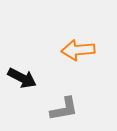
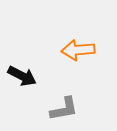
black arrow: moved 2 px up
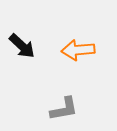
black arrow: moved 30 px up; rotated 16 degrees clockwise
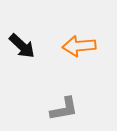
orange arrow: moved 1 px right, 4 px up
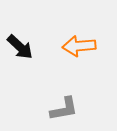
black arrow: moved 2 px left, 1 px down
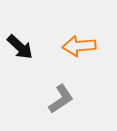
gray L-shape: moved 3 px left, 10 px up; rotated 24 degrees counterclockwise
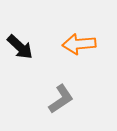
orange arrow: moved 2 px up
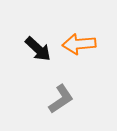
black arrow: moved 18 px right, 2 px down
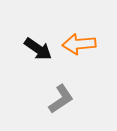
black arrow: rotated 8 degrees counterclockwise
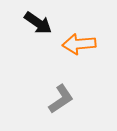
black arrow: moved 26 px up
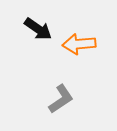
black arrow: moved 6 px down
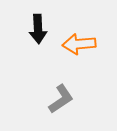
black arrow: rotated 52 degrees clockwise
